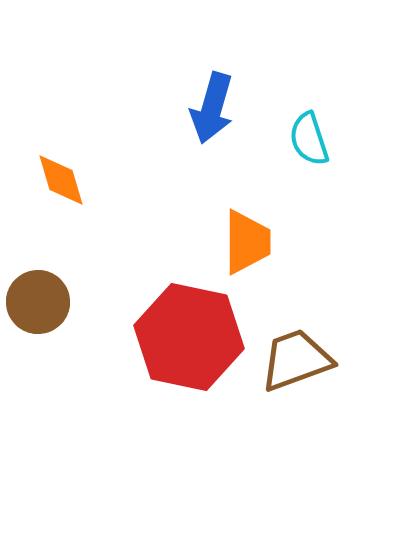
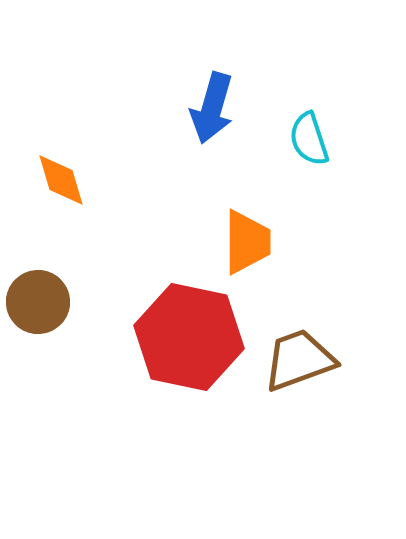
brown trapezoid: moved 3 px right
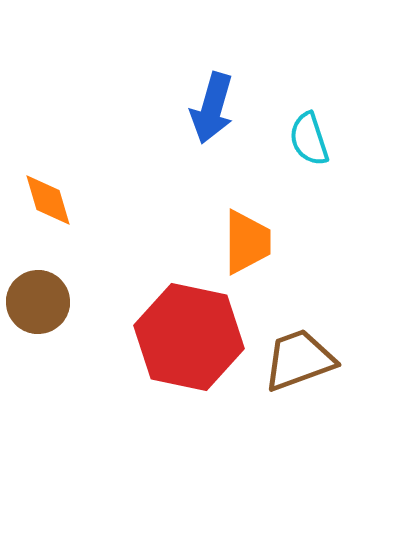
orange diamond: moved 13 px left, 20 px down
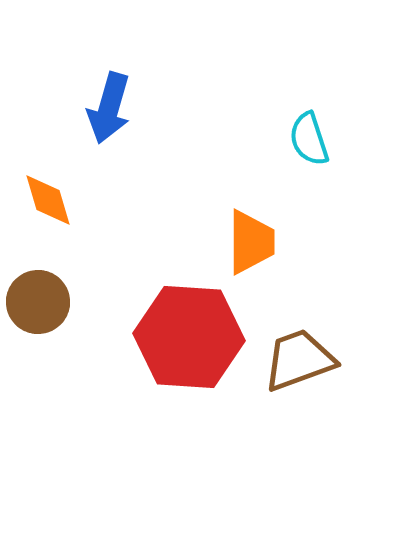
blue arrow: moved 103 px left
orange trapezoid: moved 4 px right
red hexagon: rotated 8 degrees counterclockwise
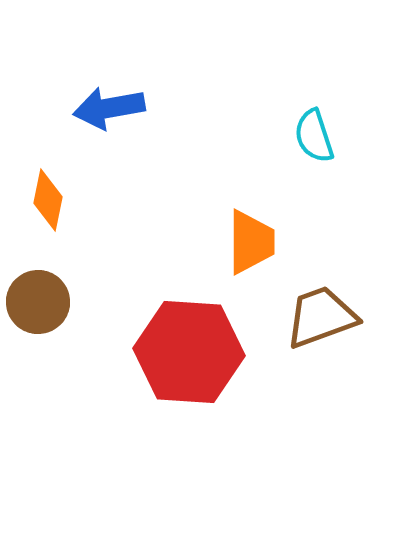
blue arrow: rotated 64 degrees clockwise
cyan semicircle: moved 5 px right, 3 px up
orange diamond: rotated 28 degrees clockwise
red hexagon: moved 15 px down
brown trapezoid: moved 22 px right, 43 px up
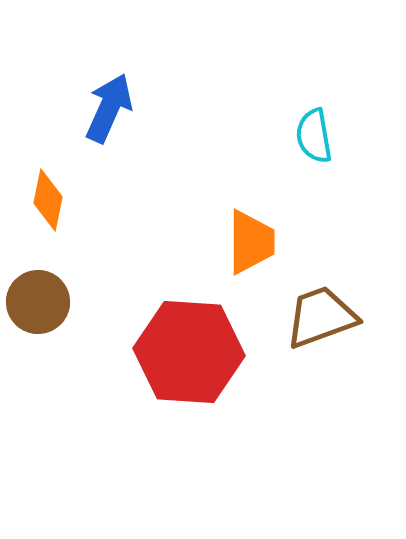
blue arrow: rotated 124 degrees clockwise
cyan semicircle: rotated 8 degrees clockwise
